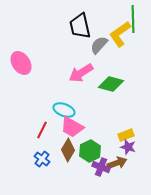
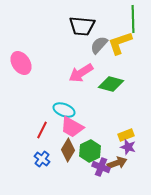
black trapezoid: moved 2 px right; rotated 72 degrees counterclockwise
yellow L-shape: moved 9 px down; rotated 16 degrees clockwise
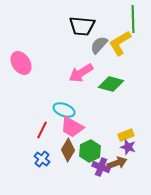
yellow L-shape: rotated 12 degrees counterclockwise
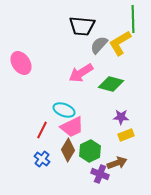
pink trapezoid: rotated 55 degrees counterclockwise
purple star: moved 7 px left, 30 px up; rotated 14 degrees counterclockwise
purple cross: moved 1 px left, 7 px down
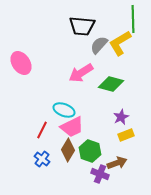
purple star: rotated 28 degrees counterclockwise
green hexagon: rotated 15 degrees counterclockwise
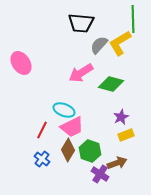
black trapezoid: moved 1 px left, 3 px up
purple cross: rotated 12 degrees clockwise
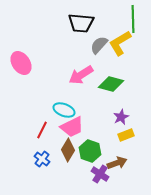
pink arrow: moved 2 px down
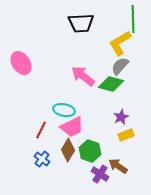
black trapezoid: rotated 8 degrees counterclockwise
gray semicircle: moved 21 px right, 21 px down
pink arrow: moved 2 px right, 1 px down; rotated 70 degrees clockwise
cyan ellipse: rotated 10 degrees counterclockwise
red line: moved 1 px left
brown arrow: moved 1 px right, 3 px down; rotated 126 degrees counterclockwise
